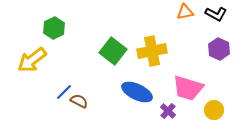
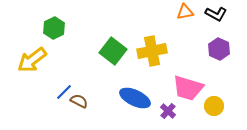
blue ellipse: moved 2 px left, 6 px down
yellow circle: moved 4 px up
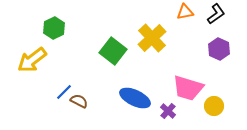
black L-shape: rotated 65 degrees counterclockwise
yellow cross: moved 13 px up; rotated 32 degrees counterclockwise
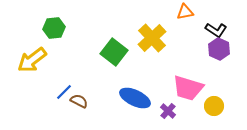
black L-shape: moved 16 px down; rotated 70 degrees clockwise
green hexagon: rotated 20 degrees clockwise
green square: moved 1 px right, 1 px down
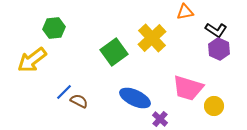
green square: rotated 16 degrees clockwise
purple cross: moved 8 px left, 8 px down
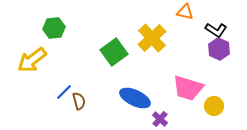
orange triangle: rotated 24 degrees clockwise
brown semicircle: rotated 48 degrees clockwise
